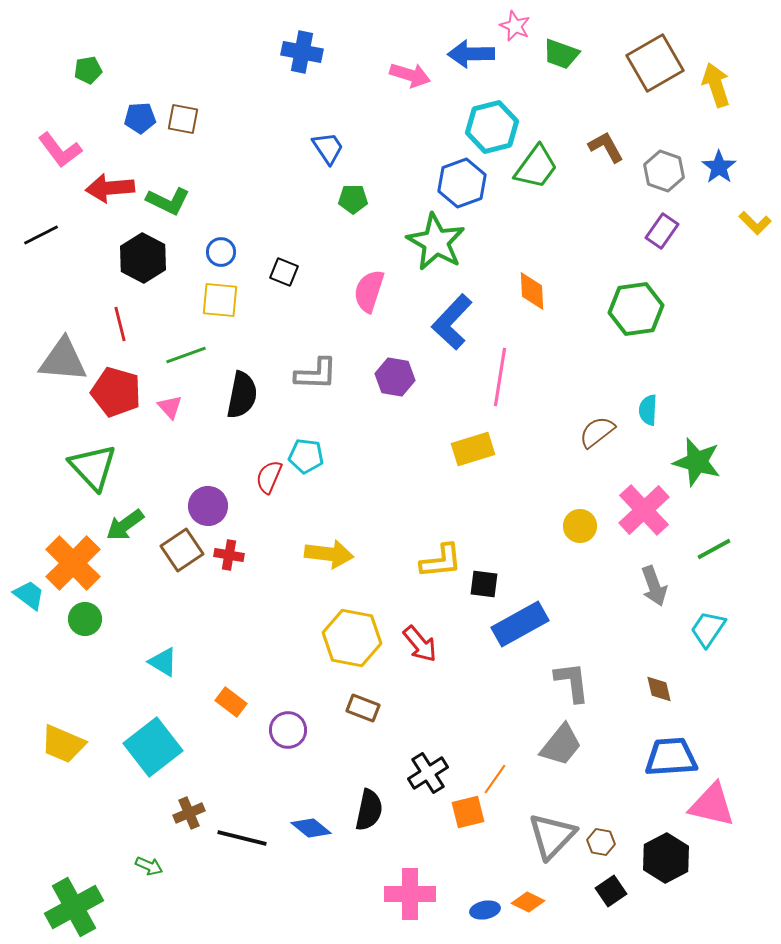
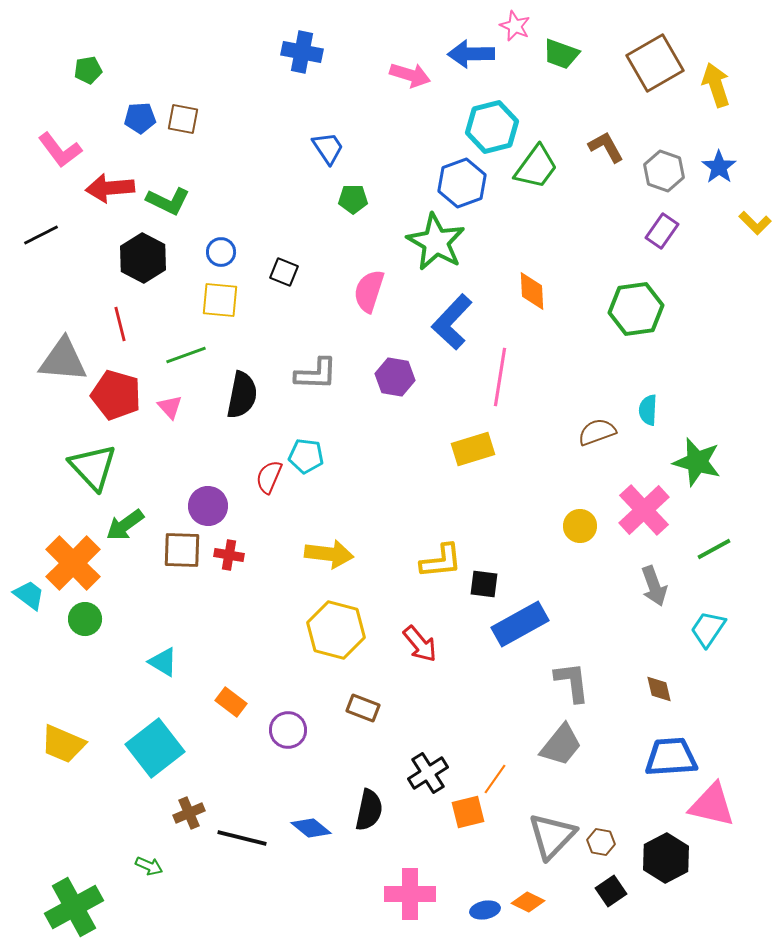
red pentagon at (116, 392): moved 3 px down
brown semicircle at (597, 432): rotated 18 degrees clockwise
brown square at (182, 550): rotated 36 degrees clockwise
yellow hexagon at (352, 638): moved 16 px left, 8 px up; rotated 4 degrees clockwise
cyan square at (153, 747): moved 2 px right, 1 px down
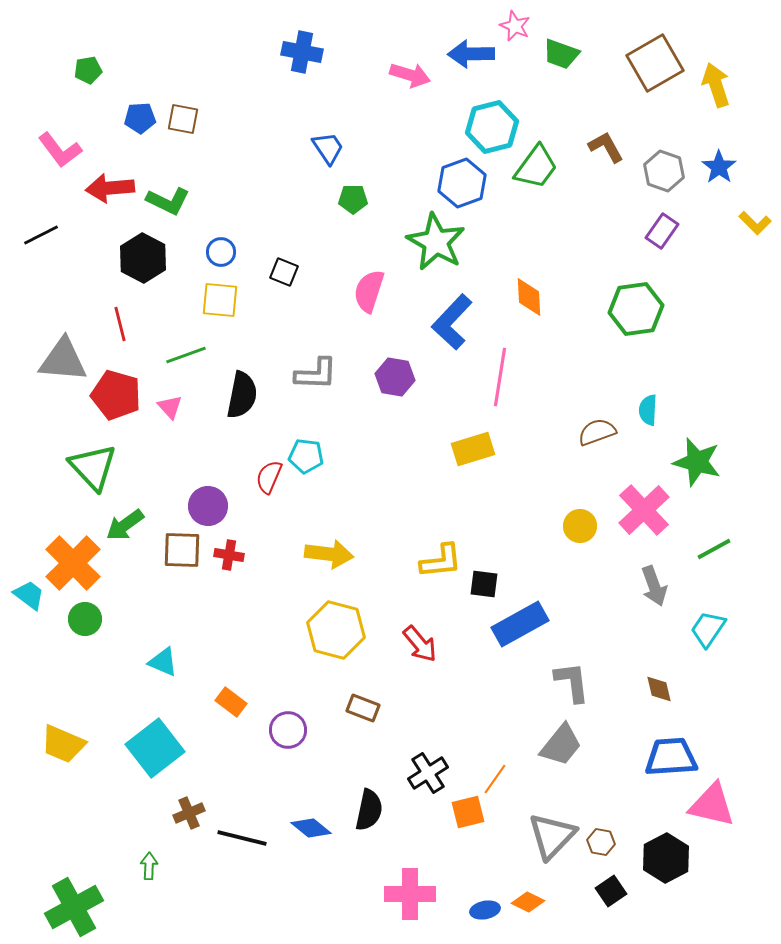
orange diamond at (532, 291): moved 3 px left, 6 px down
cyan triangle at (163, 662): rotated 8 degrees counterclockwise
green arrow at (149, 866): rotated 112 degrees counterclockwise
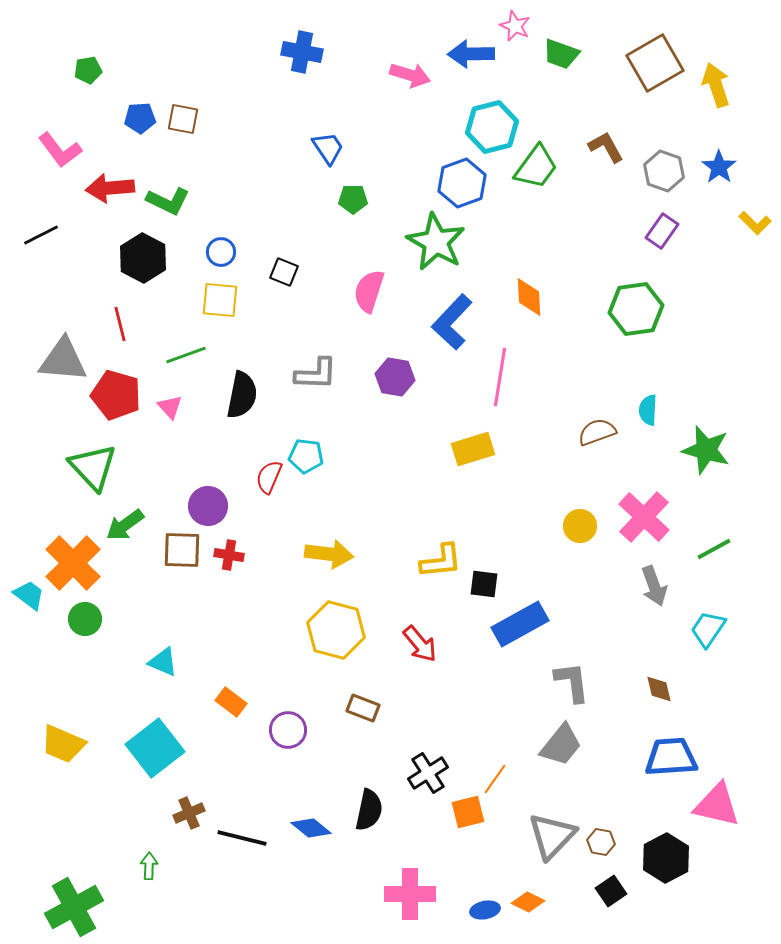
green star at (697, 462): moved 9 px right, 12 px up
pink cross at (644, 510): moved 7 px down; rotated 4 degrees counterclockwise
pink triangle at (712, 805): moved 5 px right
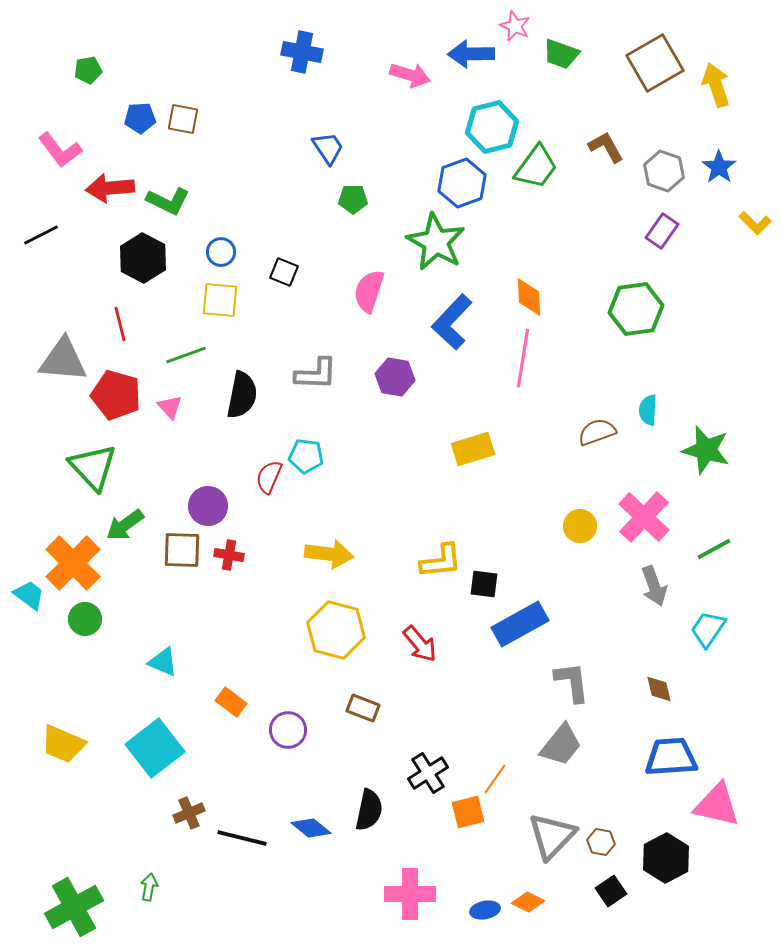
pink line at (500, 377): moved 23 px right, 19 px up
green arrow at (149, 866): moved 21 px down; rotated 8 degrees clockwise
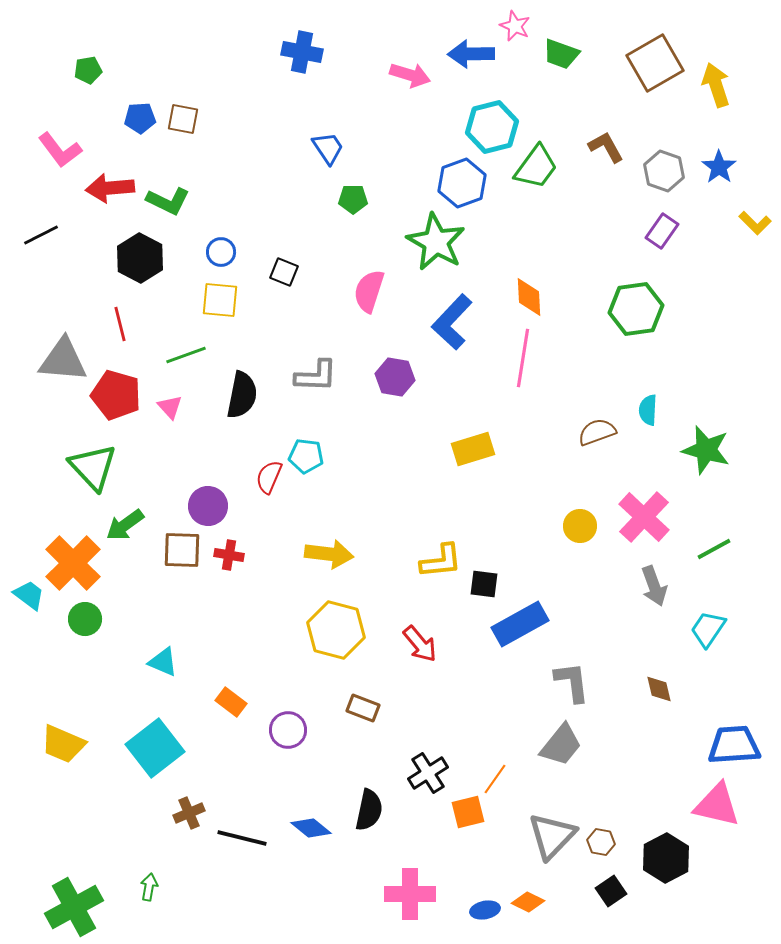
black hexagon at (143, 258): moved 3 px left
gray L-shape at (316, 374): moved 2 px down
blue trapezoid at (671, 757): moved 63 px right, 12 px up
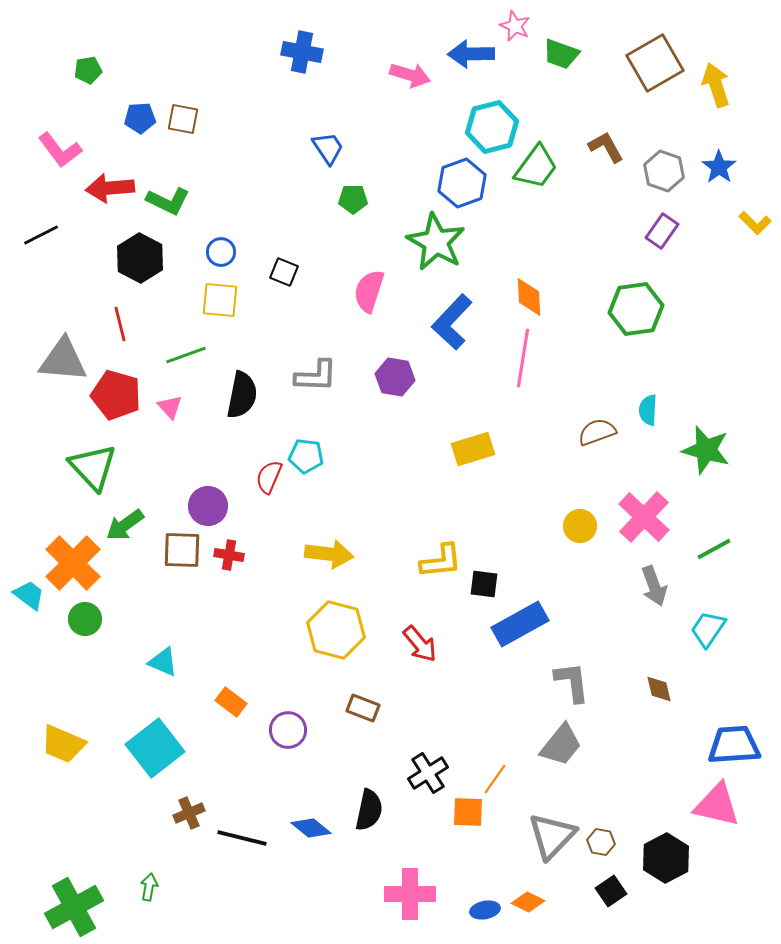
orange square at (468, 812): rotated 16 degrees clockwise
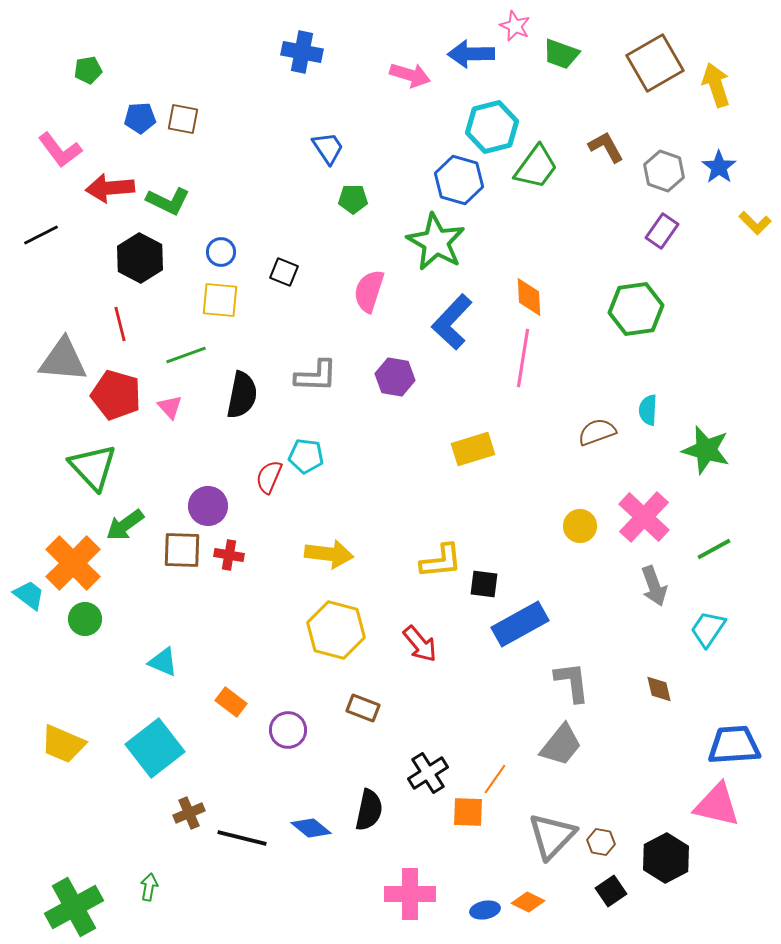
blue hexagon at (462, 183): moved 3 px left, 3 px up; rotated 24 degrees counterclockwise
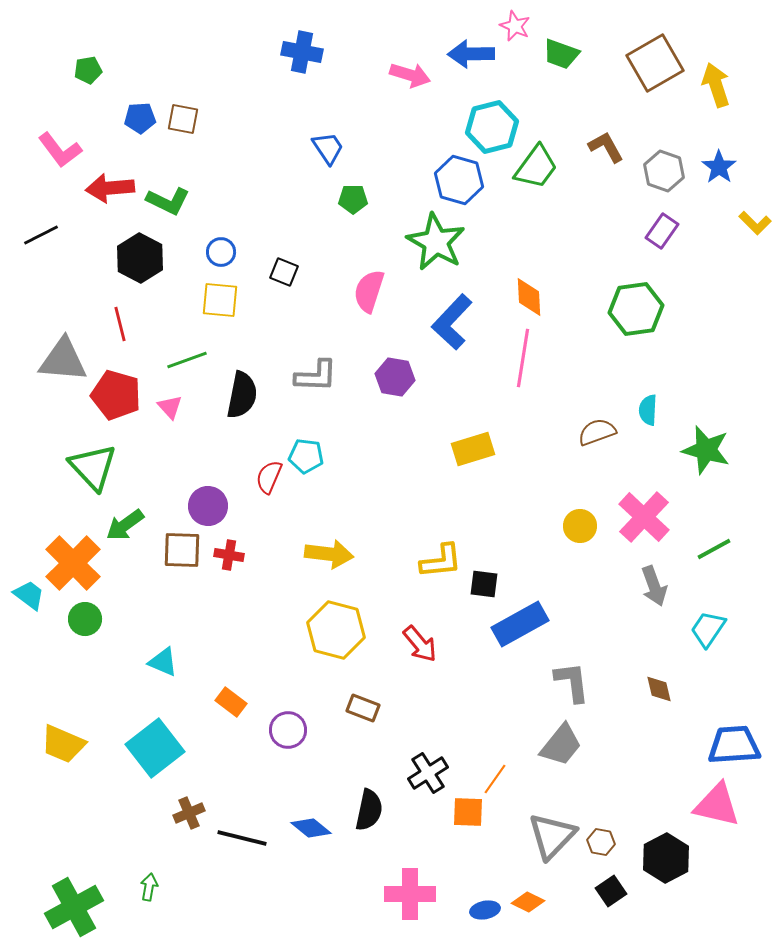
green line at (186, 355): moved 1 px right, 5 px down
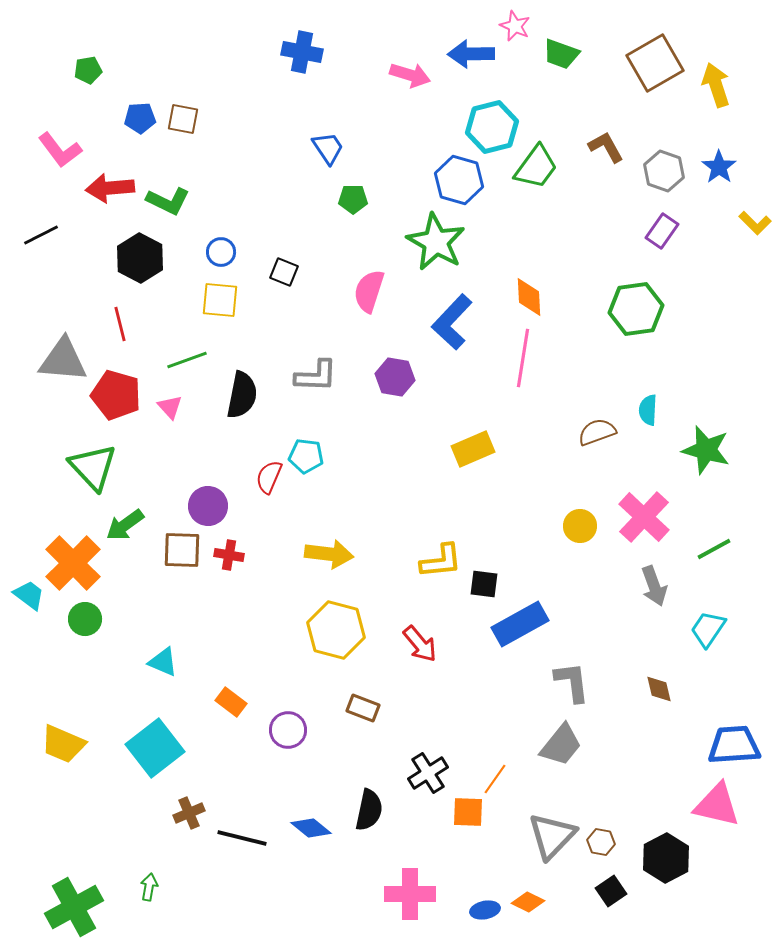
yellow rectangle at (473, 449): rotated 6 degrees counterclockwise
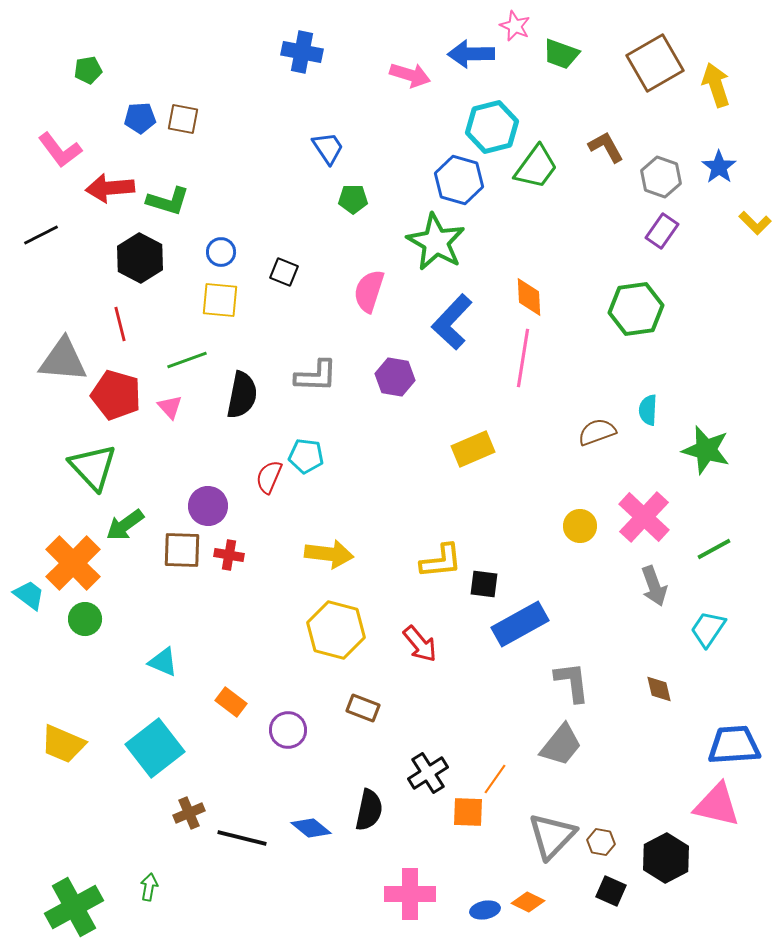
gray hexagon at (664, 171): moved 3 px left, 6 px down
green L-shape at (168, 201): rotated 9 degrees counterclockwise
black square at (611, 891): rotated 32 degrees counterclockwise
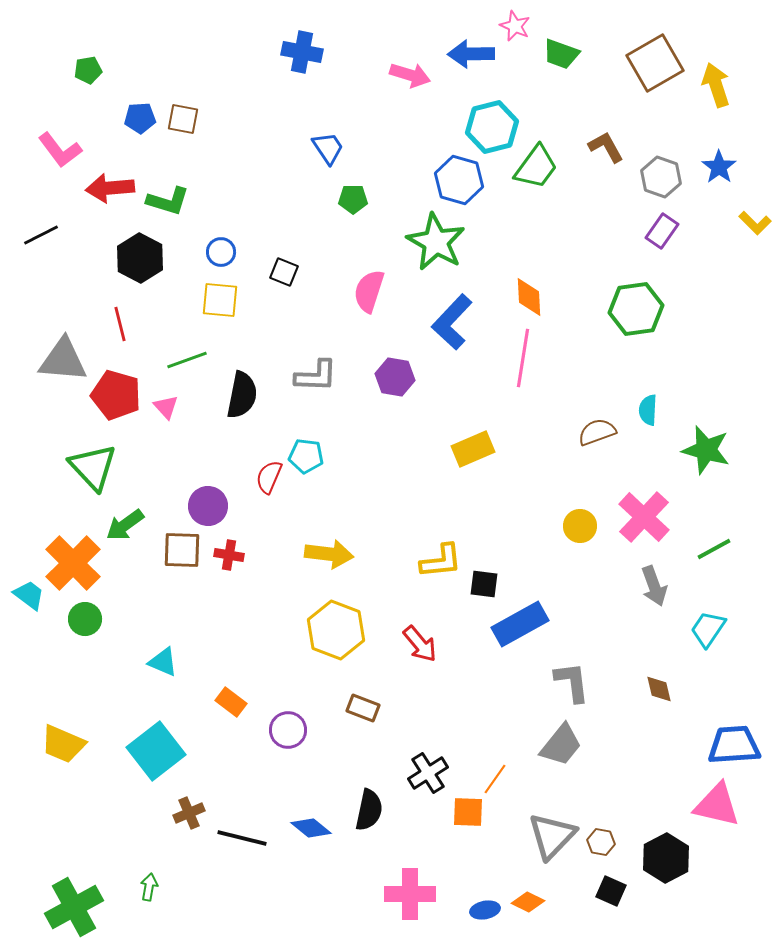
pink triangle at (170, 407): moved 4 px left
yellow hexagon at (336, 630): rotated 6 degrees clockwise
cyan square at (155, 748): moved 1 px right, 3 px down
